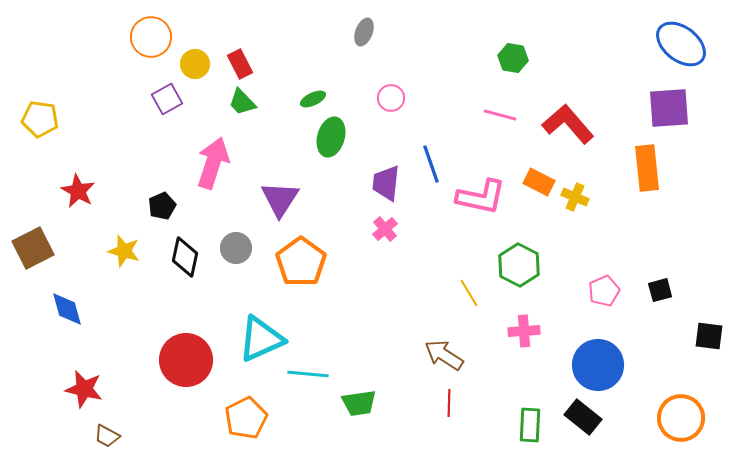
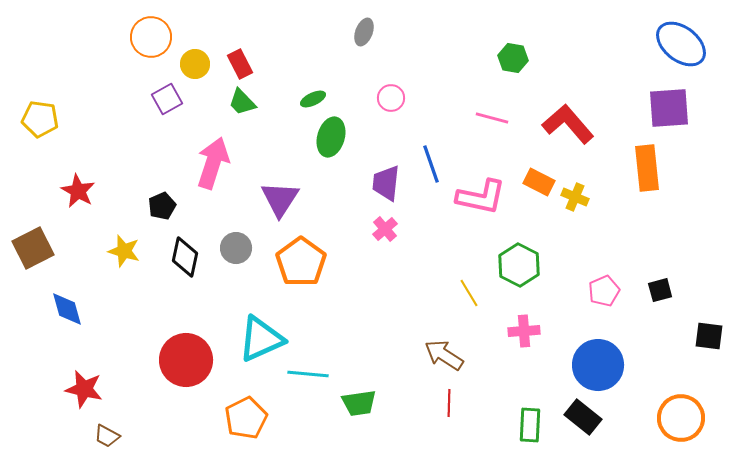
pink line at (500, 115): moved 8 px left, 3 px down
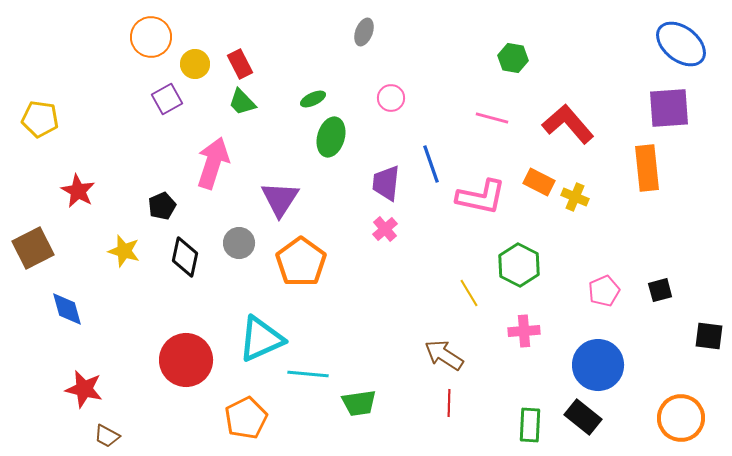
gray circle at (236, 248): moved 3 px right, 5 px up
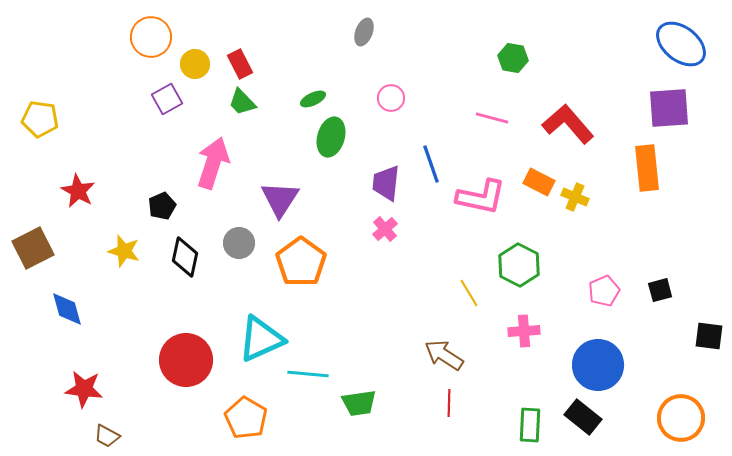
red star at (84, 389): rotated 6 degrees counterclockwise
orange pentagon at (246, 418): rotated 15 degrees counterclockwise
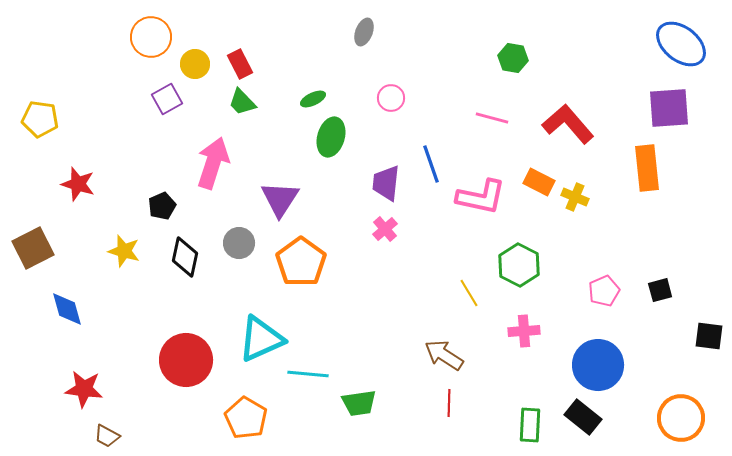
red star at (78, 191): moved 7 px up; rotated 12 degrees counterclockwise
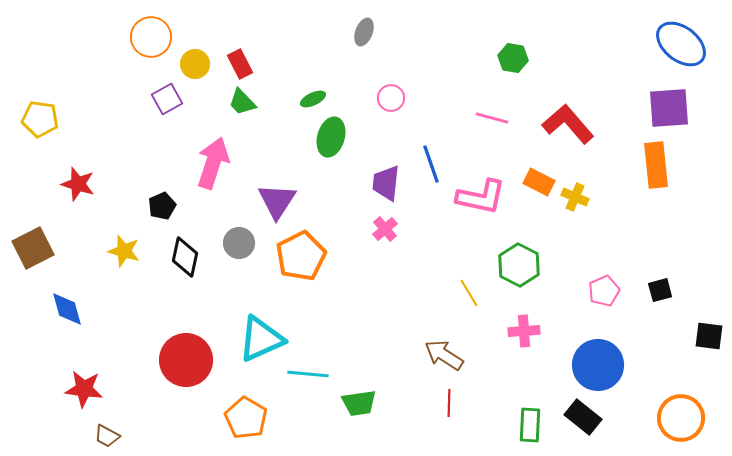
orange rectangle at (647, 168): moved 9 px right, 3 px up
purple triangle at (280, 199): moved 3 px left, 2 px down
orange pentagon at (301, 262): moved 6 px up; rotated 9 degrees clockwise
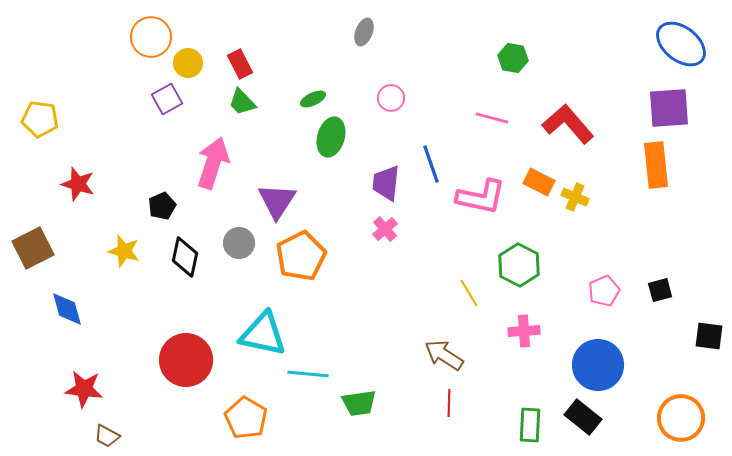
yellow circle at (195, 64): moved 7 px left, 1 px up
cyan triangle at (261, 339): moved 2 px right, 5 px up; rotated 36 degrees clockwise
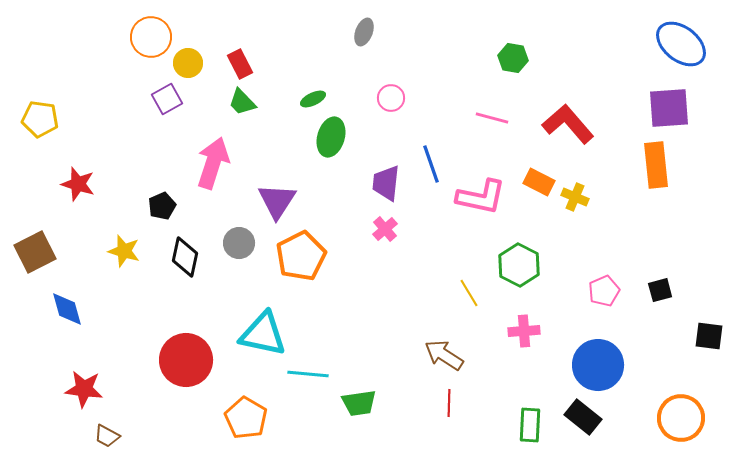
brown square at (33, 248): moved 2 px right, 4 px down
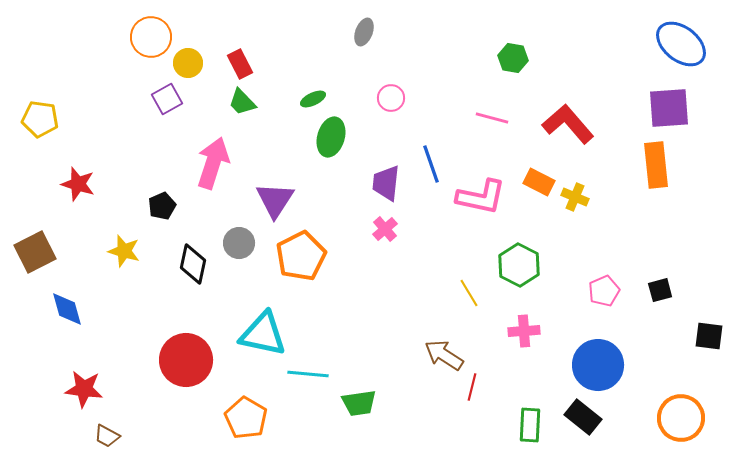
purple triangle at (277, 201): moved 2 px left, 1 px up
black diamond at (185, 257): moved 8 px right, 7 px down
red line at (449, 403): moved 23 px right, 16 px up; rotated 12 degrees clockwise
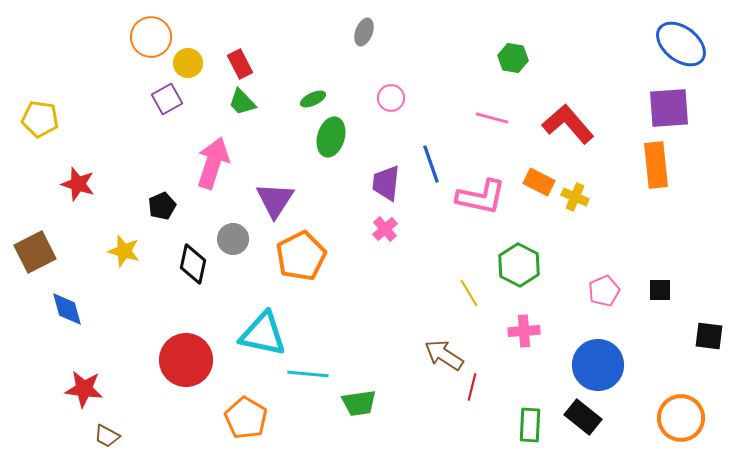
gray circle at (239, 243): moved 6 px left, 4 px up
black square at (660, 290): rotated 15 degrees clockwise
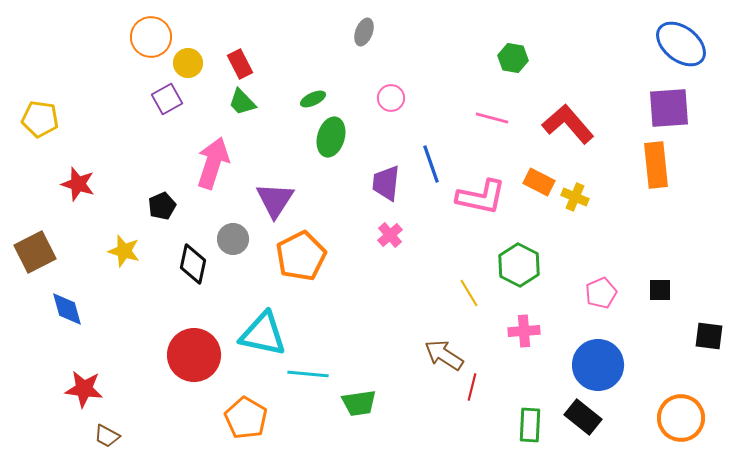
pink cross at (385, 229): moved 5 px right, 6 px down
pink pentagon at (604, 291): moved 3 px left, 2 px down
red circle at (186, 360): moved 8 px right, 5 px up
